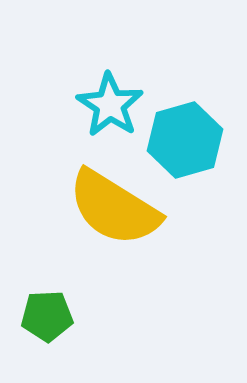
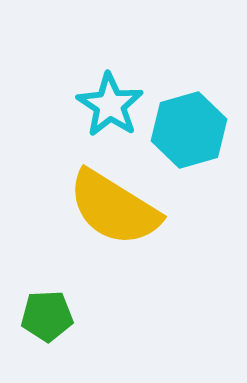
cyan hexagon: moved 4 px right, 10 px up
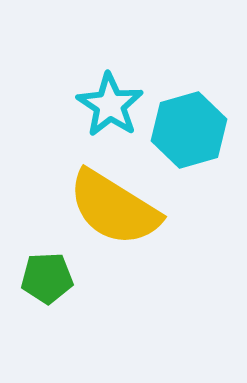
green pentagon: moved 38 px up
